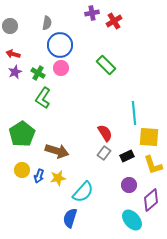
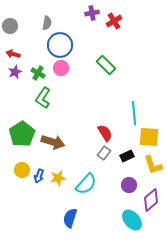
brown arrow: moved 4 px left, 9 px up
cyan semicircle: moved 3 px right, 8 px up
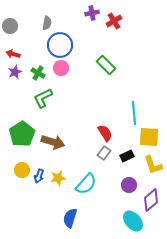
green L-shape: rotated 30 degrees clockwise
cyan ellipse: moved 1 px right, 1 px down
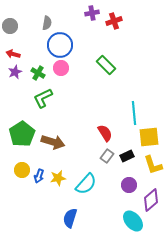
red cross: rotated 14 degrees clockwise
yellow square: rotated 10 degrees counterclockwise
gray rectangle: moved 3 px right, 3 px down
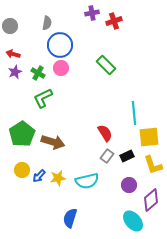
blue arrow: rotated 24 degrees clockwise
cyan semicircle: moved 1 px right, 3 px up; rotated 35 degrees clockwise
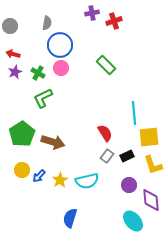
yellow star: moved 2 px right, 2 px down; rotated 21 degrees counterclockwise
purple diamond: rotated 55 degrees counterclockwise
